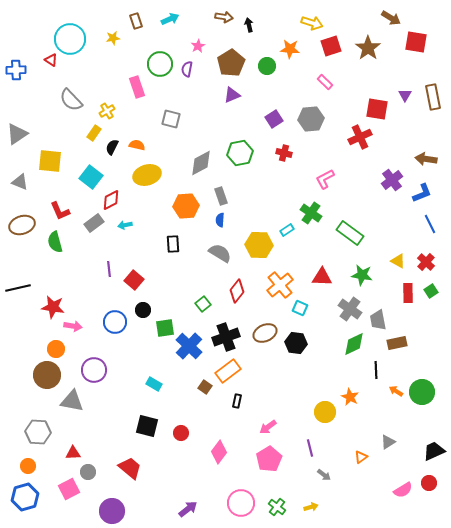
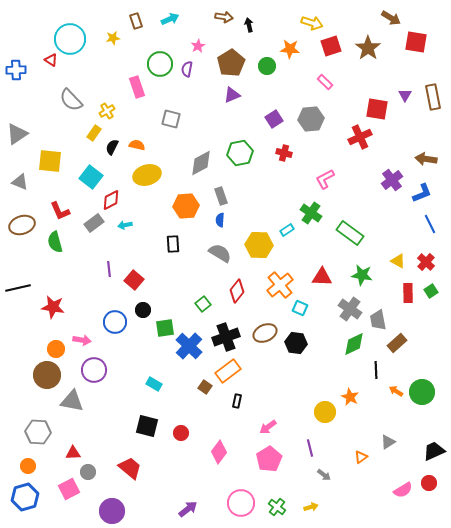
pink arrow at (73, 326): moved 9 px right, 14 px down
brown rectangle at (397, 343): rotated 30 degrees counterclockwise
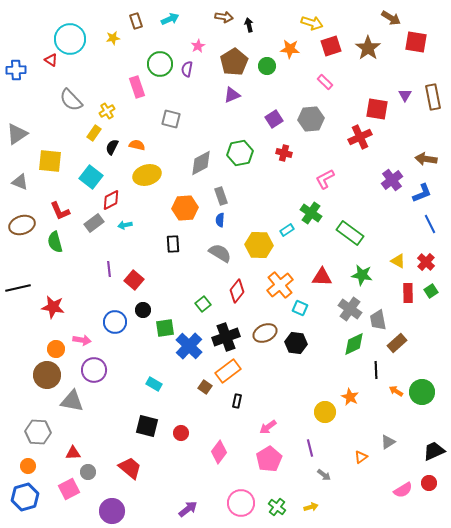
brown pentagon at (231, 63): moved 3 px right, 1 px up
orange hexagon at (186, 206): moved 1 px left, 2 px down
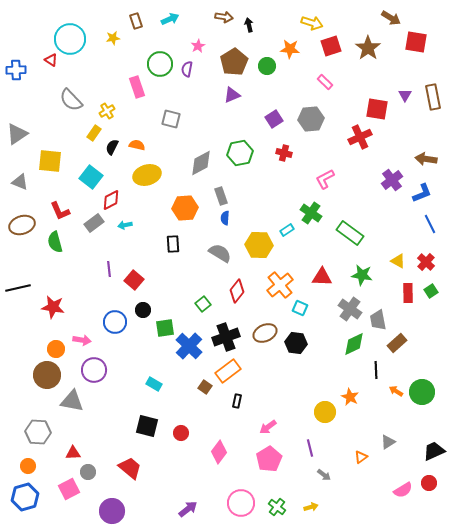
blue semicircle at (220, 220): moved 5 px right, 2 px up
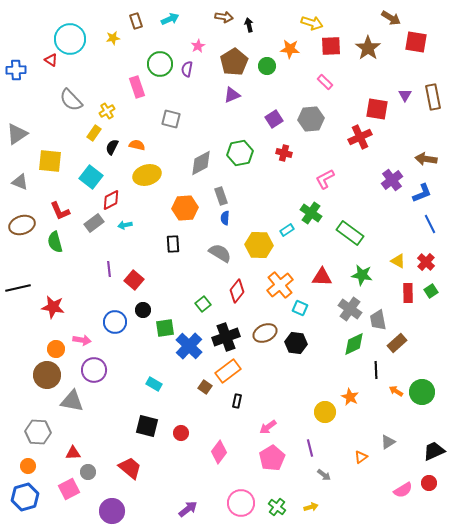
red square at (331, 46): rotated 15 degrees clockwise
pink pentagon at (269, 459): moved 3 px right, 1 px up
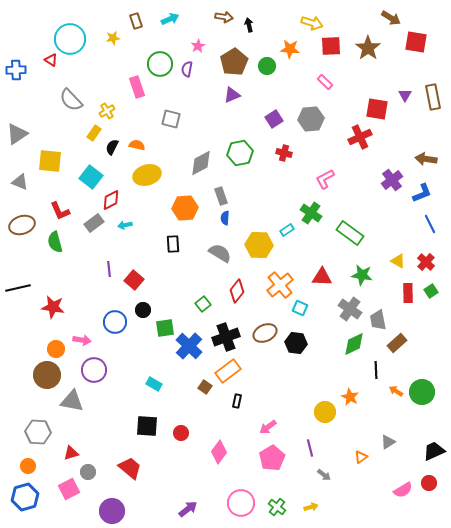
black square at (147, 426): rotated 10 degrees counterclockwise
red triangle at (73, 453): moved 2 px left; rotated 14 degrees counterclockwise
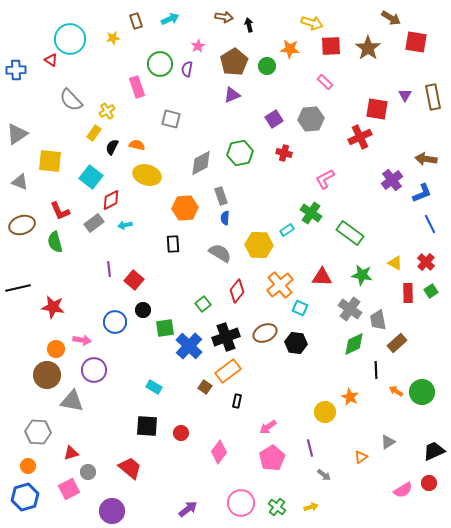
yellow ellipse at (147, 175): rotated 32 degrees clockwise
yellow triangle at (398, 261): moved 3 px left, 2 px down
cyan rectangle at (154, 384): moved 3 px down
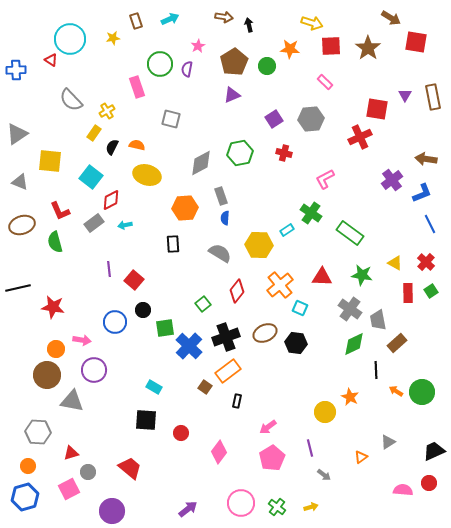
black square at (147, 426): moved 1 px left, 6 px up
pink semicircle at (403, 490): rotated 144 degrees counterclockwise
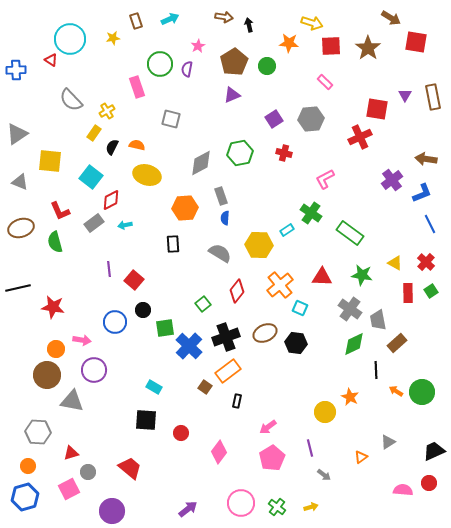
orange star at (290, 49): moved 1 px left, 6 px up
brown ellipse at (22, 225): moved 1 px left, 3 px down
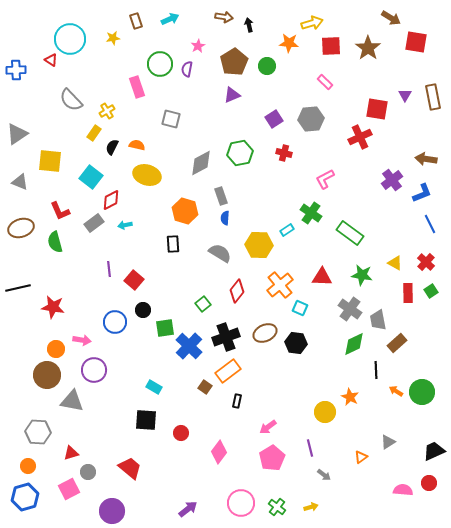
yellow arrow at (312, 23): rotated 35 degrees counterclockwise
orange hexagon at (185, 208): moved 3 px down; rotated 20 degrees clockwise
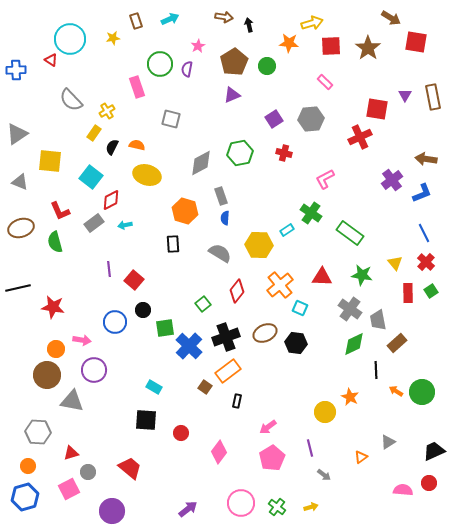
blue line at (430, 224): moved 6 px left, 9 px down
yellow triangle at (395, 263): rotated 21 degrees clockwise
